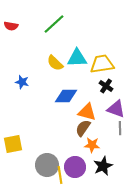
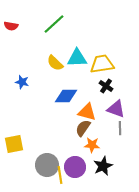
yellow square: moved 1 px right
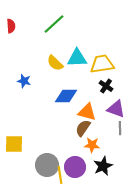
red semicircle: rotated 104 degrees counterclockwise
blue star: moved 2 px right, 1 px up
yellow square: rotated 12 degrees clockwise
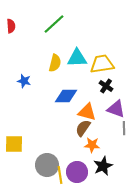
yellow semicircle: rotated 120 degrees counterclockwise
gray line: moved 4 px right
purple circle: moved 2 px right, 5 px down
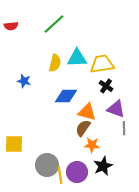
red semicircle: rotated 88 degrees clockwise
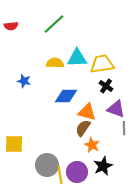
yellow semicircle: rotated 102 degrees counterclockwise
orange star: rotated 21 degrees clockwise
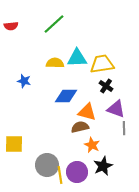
brown semicircle: moved 3 px left, 1 px up; rotated 42 degrees clockwise
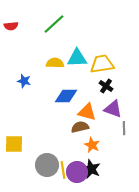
purple triangle: moved 3 px left
black star: moved 12 px left, 3 px down; rotated 24 degrees counterclockwise
yellow line: moved 3 px right, 5 px up
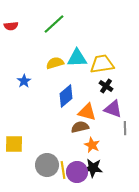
yellow semicircle: rotated 18 degrees counterclockwise
blue star: rotated 24 degrees clockwise
blue diamond: rotated 40 degrees counterclockwise
gray line: moved 1 px right
black star: moved 2 px right, 1 px up; rotated 18 degrees counterclockwise
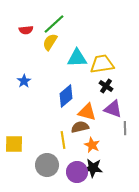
red semicircle: moved 15 px right, 4 px down
yellow semicircle: moved 5 px left, 21 px up; rotated 42 degrees counterclockwise
yellow line: moved 30 px up
